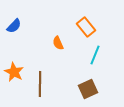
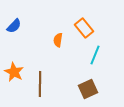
orange rectangle: moved 2 px left, 1 px down
orange semicircle: moved 3 px up; rotated 32 degrees clockwise
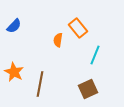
orange rectangle: moved 6 px left
brown line: rotated 10 degrees clockwise
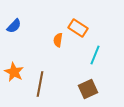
orange rectangle: rotated 18 degrees counterclockwise
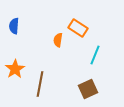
blue semicircle: rotated 140 degrees clockwise
orange star: moved 1 px right, 3 px up; rotated 12 degrees clockwise
